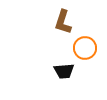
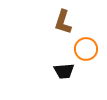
orange circle: moved 1 px right, 1 px down
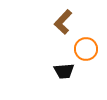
brown L-shape: rotated 25 degrees clockwise
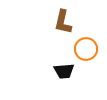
brown L-shape: rotated 30 degrees counterclockwise
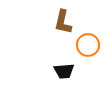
orange circle: moved 2 px right, 4 px up
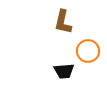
orange circle: moved 6 px down
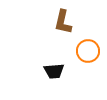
black trapezoid: moved 10 px left
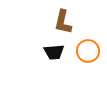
black trapezoid: moved 19 px up
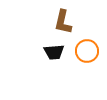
orange circle: moved 1 px left
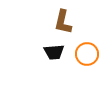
orange circle: moved 3 px down
